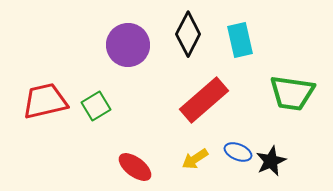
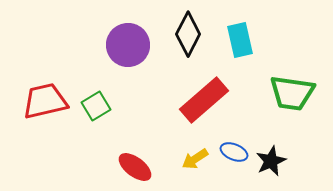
blue ellipse: moved 4 px left
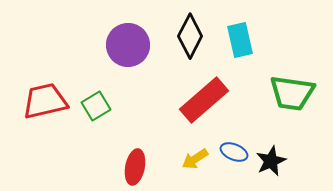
black diamond: moved 2 px right, 2 px down
red ellipse: rotated 64 degrees clockwise
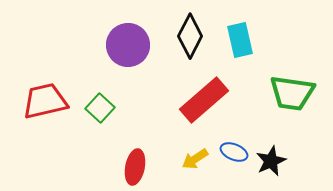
green square: moved 4 px right, 2 px down; rotated 16 degrees counterclockwise
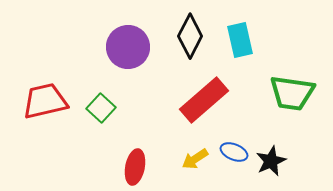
purple circle: moved 2 px down
green square: moved 1 px right
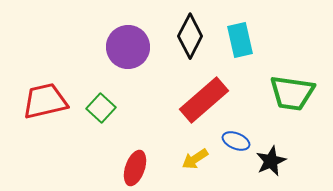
blue ellipse: moved 2 px right, 11 px up
red ellipse: moved 1 px down; rotated 8 degrees clockwise
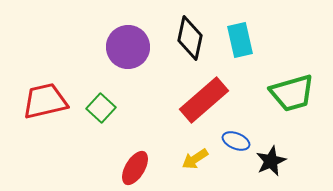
black diamond: moved 2 px down; rotated 15 degrees counterclockwise
green trapezoid: rotated 24 degrees counterclockwise
red ellipse: rotated 12 degrees clockwise
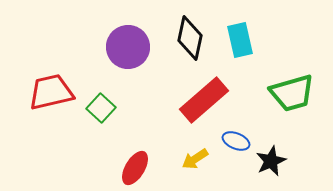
red trapezoid: moved 6 px right, 9 px up
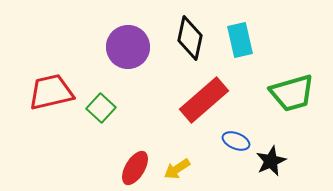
yellow arrow: moved 18 px left, 10 px down
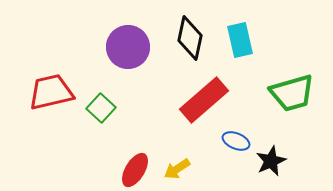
red ellipse: moved 2 px down
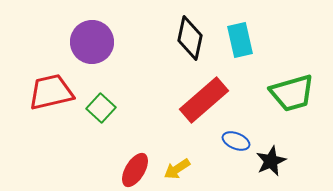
purple circle: moved 36 px left, 5 px up
